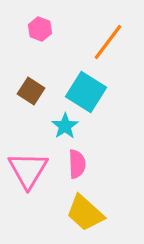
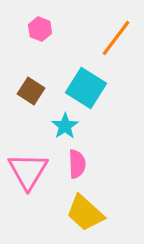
orange line: moved 8 px right, 4 px up
cyan square: moved 4 px up
pink triangle: moved 1 px down
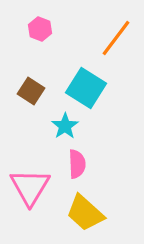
pink triangle: moved 2 px right, 16 px down
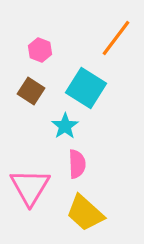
pink hexagon: moved 21 px down
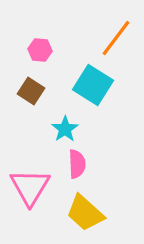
pink hexagon: rotated 15 degrees counterclockwise
cyan square: moved 7 px right, 3 px up
cyan star: moved 3 px down
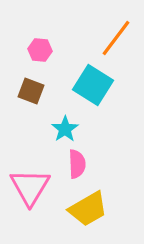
brown square: rotated 12 degrees counterclockwise
yellow trapezoid: moved 3 px right, 4 px up; rotated 72 degrees counterclockwise
